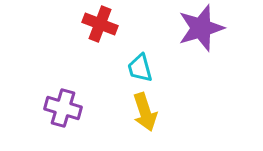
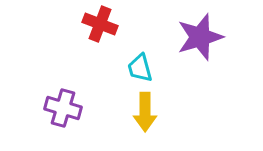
purple star: moved 1 px left, 9 px down
yellow arrow: rotated 18 degrees clockwise
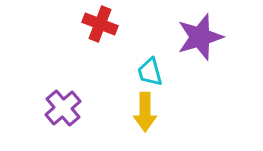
cyan trapezoid: moved 10 px right, 4 px down
purple cross: rotated 33 degrees clockwise
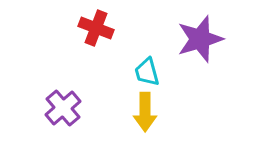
red cross: moved 4 px left, 4 px down
purple star: moved 2 px down
cyan trapezoid: moved 3 px left
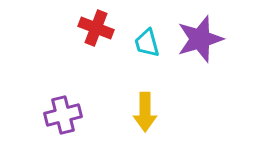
cyan trapezoid: moved 29 px up
purple cross: moved 7 px down; rotated 27 degrees clockwise
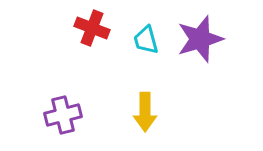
red cross: moved 4 px left
cyan trapezoid: moved 1 px left, 3 px up
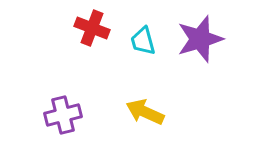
cyan trapezoid: moved 3 px left, 1 px down
yellow arrow: rotated 114 degrees clockwise
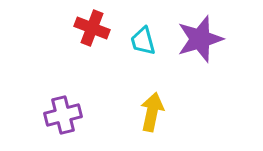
yellow arrow: moved 7 px right; rotated 78 degrees clockwise
